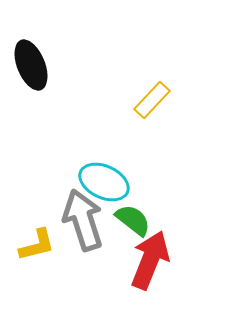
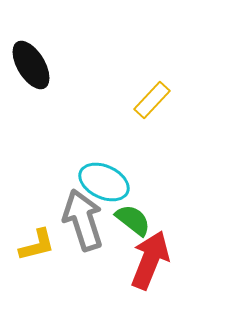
black ellipse: rotated 9 degrees counterclockwise
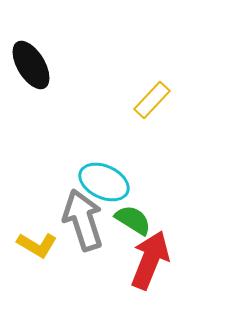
green semicircle: rotated 6 degrees counterclockwise
yellow L-shape: rotated 45 degrees clockwise
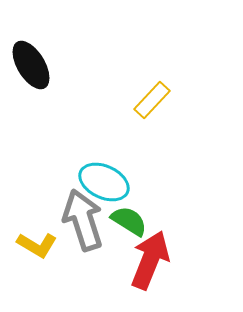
green semicircle: moved 4 px left, 1 px down
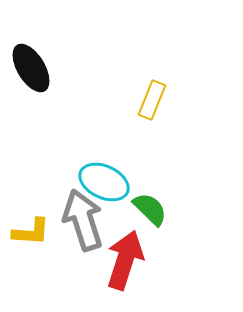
black ellipse: moved 3 px down
yellow rectangle: rotated 21 degrees counterclockwise
green semicircle: moved 21 px right, 12 px up; rotated 12 degrees clockwise
yellow L-shape: moved 6 px left, 13 px up; rotated 27 degrees counterclockwise
red arrow: moved 25 px left; rotated 4 degrees counterclockwise
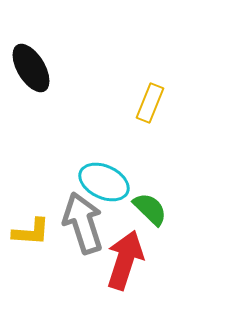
yellow rectangle: moved 2 px left, 3 px down
gray arrow: moved 3 px down
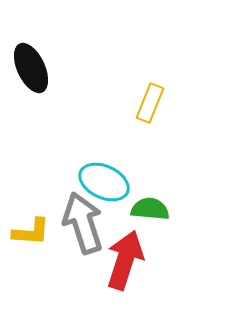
black ellipse: rotated 6 degrees clockwise
green semicircle: rotated 39 degrees counterclockwise
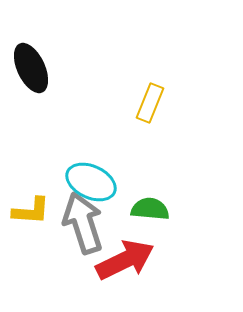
cyan ellipse: moved 13 px left
yellow L-shape: moved 21 px up
red arrow: rotated 46 degrees clockwise
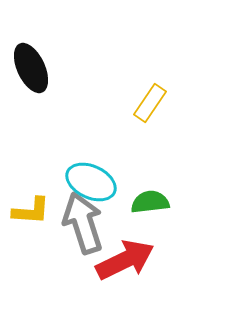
yellow rectangle: rotated 12 degrees clockwise
green semicircle: moved 7 px up; rotated 12 degrees counterclockwise
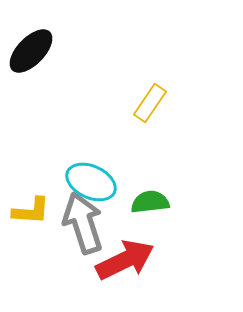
black ellipse: moved 17 px up; rotated 69 degrees clockwise
